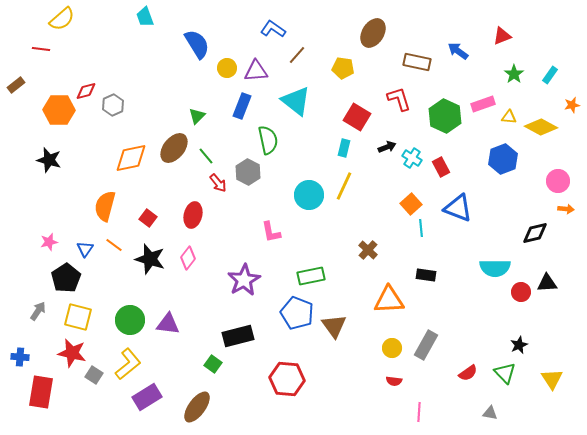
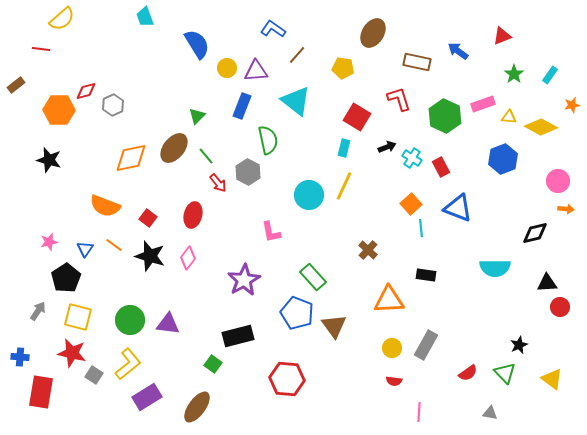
orange semicircle at (105, 206): rotated 84 degrees counterclockwise
black star at (150, 259): moved 3 px up
green rectangle at (311, 276): moved 2 px right, 1 px down; rotated 60 degrees clockwise
red circle at (521, 292): moved 39 px right, 15 px down
yellow triangle at (552, 379): rotated 20 degrees counterclockwise
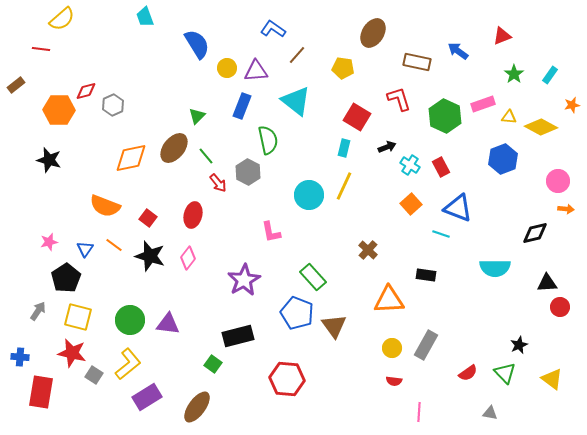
cyan cross at (412, 158): moved 2 px left, 7 px down
cyan line at (421, 228): moved 20 px right, 6 px down; rotated 66 degrees counterclockwise
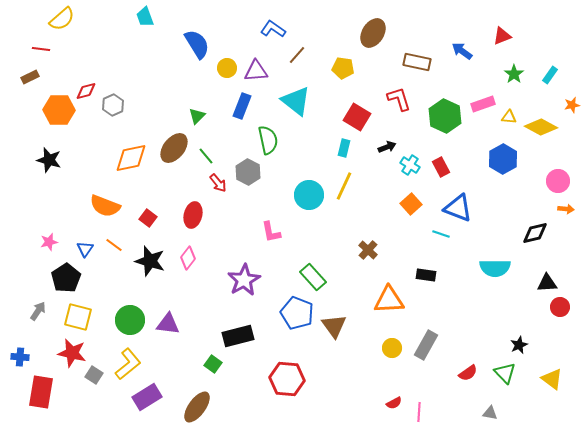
blue arrow at (458, 51): moved 4 px right
brown rectangle at (16, 85): moved 14 px right, 8 px up; rotated 12 degrees clockwise
blue hexagon at (503, 159): rotated 8 degrees counterclockwise
black star at (150, 256): moved 5 px down
red semicircle at (394, 381): moved 22 px down; rotated 35 degrees counterclockwise
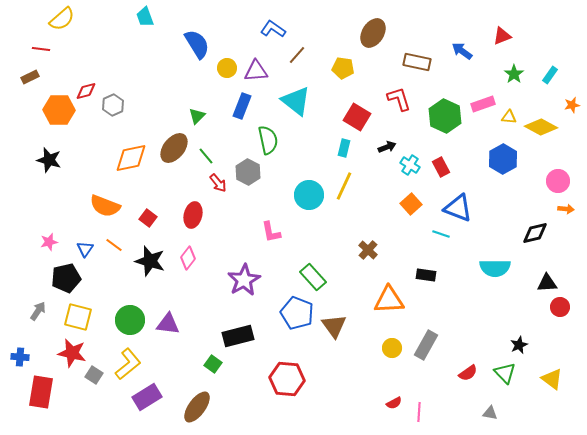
black pentagon at (66, 278): rotated 20 degrees clockwise
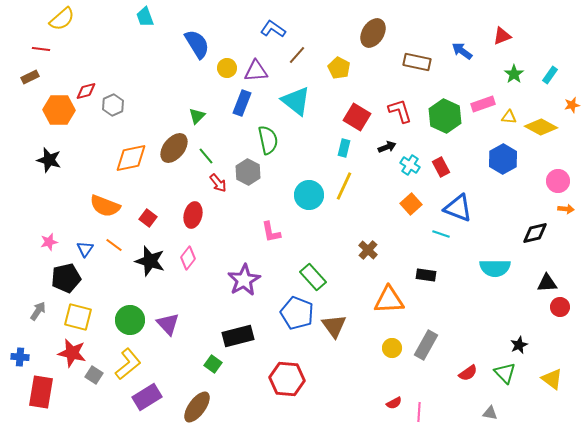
yellow pentagon at (343, 68): moved 4 px left; rotated 20 degrees clockwise
red L-shape at (399, 99): moved 1 px right, 12 px down
blue rectangle at (242, 106): moved 3 px up
purple triangle at (168, 324): rotated 40 degrees clockwise
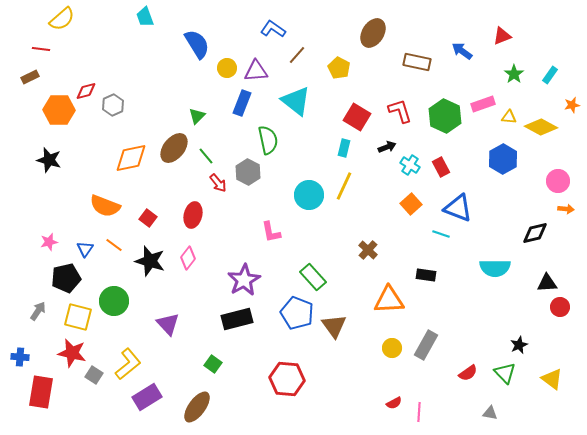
green circle at (130, 320): moved 16 px left, 19 px up
black rectangle at (238, 336): moved 1 px left, 17 px up
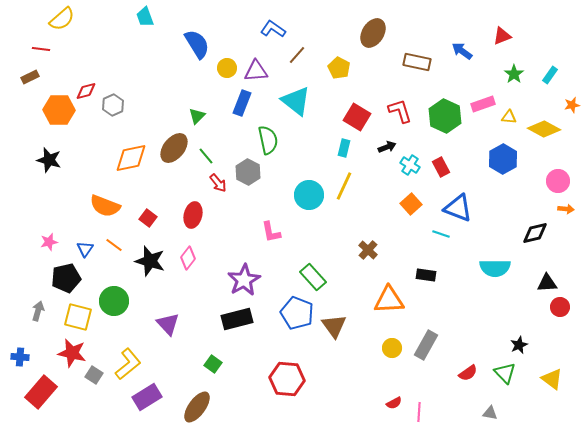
yellow diamond at (541, 127): moved 3 px right, 2 px down
gray arrow at (38, 311): rotated 18 degrees counterclockwise
red rectangle at (41, 392): rotated 32 degrees clockwise
